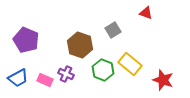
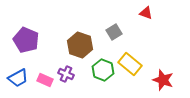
gray square: moved 1 px right, 2 px down
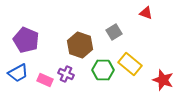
green hexagon: rotated 20 degrees counterclockwise
blue trapezoid: moved 5 px up
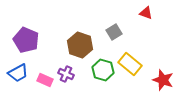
green hexagon: rotated 15 degrees clockwise
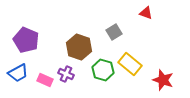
brown hexagon: moved 1 px left, 2 px down
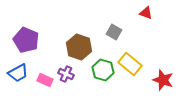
gray square: rotated 28 degrees counterclockwise
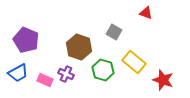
yellow rectangle: moved 4 px right, 2 px up
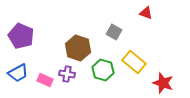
purple pentagon: moved 5 px left, 4 px up
brown hexagon: moved 1 px left, 1 px down
purple cross: moved 1 px right; rotated 14 degrees counterclockwise
red star: moved 3 px down
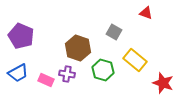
yellow rectangle: moved 1 px right, 2 px up
pink rectangle: moved 1 px right
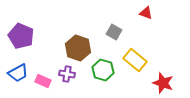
pink rectangle: moved 3 px left, 1 px down
